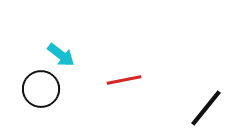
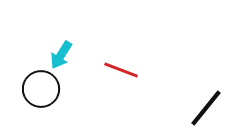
cyan arrow: rotated 84 degrees clockwise
red line: moved 3 px left, 10 px up; rotated 32 degrees clockwise
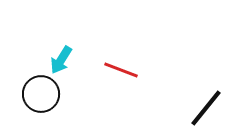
cyan arrow: moved 5 px down
black circle: moved 5 px down
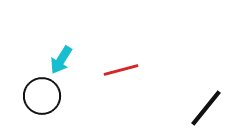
red line: rotated 36 degrees counterclockwise
black circle: moved 1 px right, 2 px down
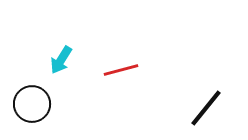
black circle: moved 10 px left, 8 px down
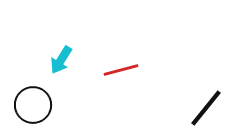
black circle: moved 1 px right, 1 px down
